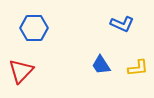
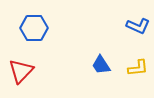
blue L-shape: moved 16 px right, 2 px down
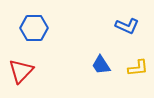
blue L-shape: moved 11 px left
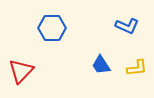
blue hexagon: moved 18 px right
yellow L-shape: moved 1 px left
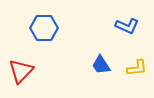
blue hexagon: moved 8 px left
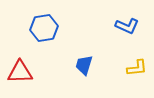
blue hexagon: rotated 8 degrees counterclockwise
blue trapezoid: moved 17 px left; rotated 50 degrees clockwise
red triangle: moved 1 px left, 1 px down; rotated 44 degrees clockwise
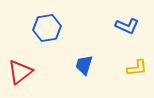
blue hexagon: moved 3 px right
red triangle: rotated 36 degrees counterclockwise
